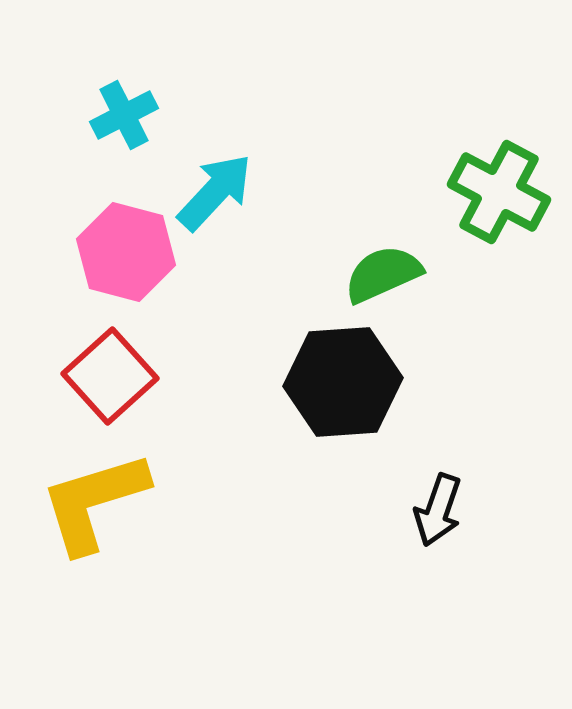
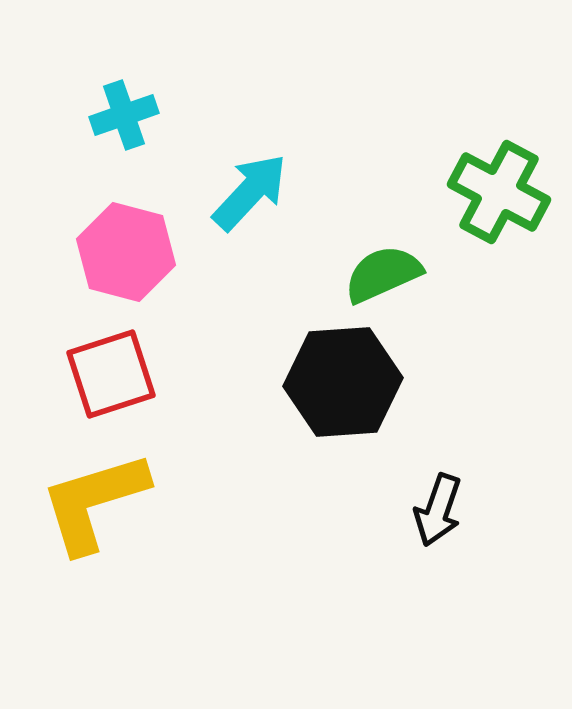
cyan cross: rotated 8 degrees clockwise
cyan arrow: moved 35 px right
red square: moved 1 px right, 2 px up; rotated 24 degrees clockwise
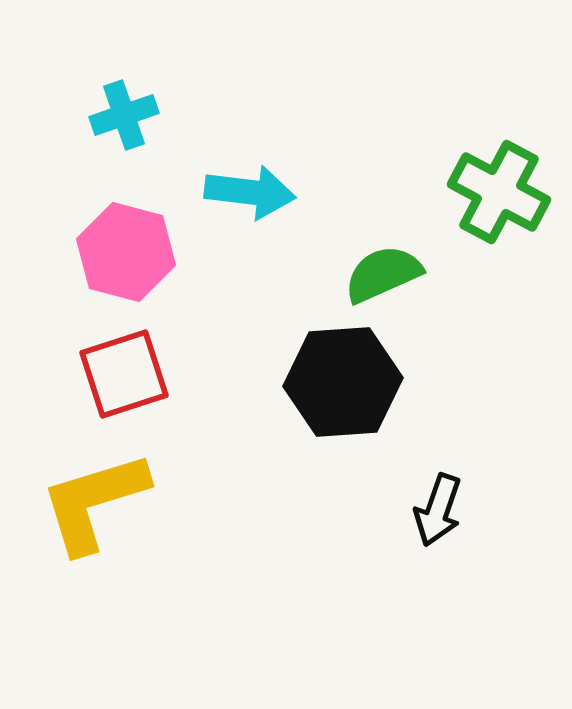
cyan arrow: rotated 54 degrees clockwise
red square: moved 13 px right
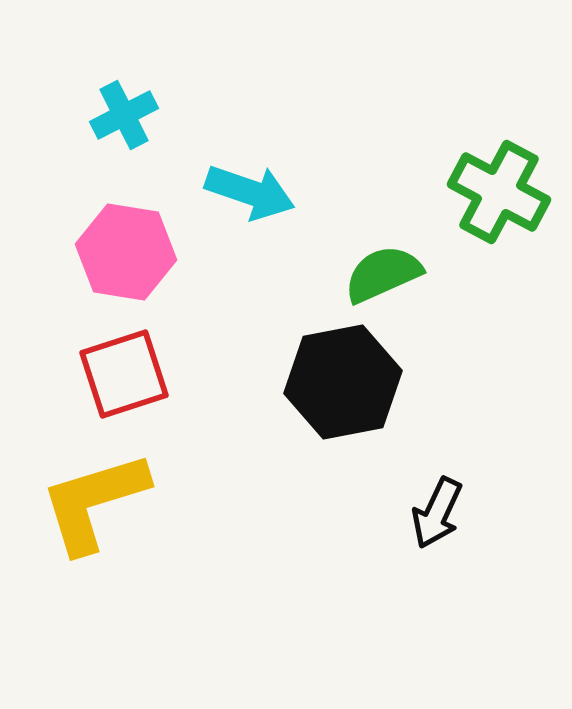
cyan cross: rotated 8 degrees counterclockwise
cyan arrow: rotated 12 degrees clockwise
pink hexagon: rotated 6 degrees counterclockwise
black hexagon: rotated 7 degrees counterclockwise
black arrow: moved 1 px left, 3 px down; rotated 6 degrees clockwise
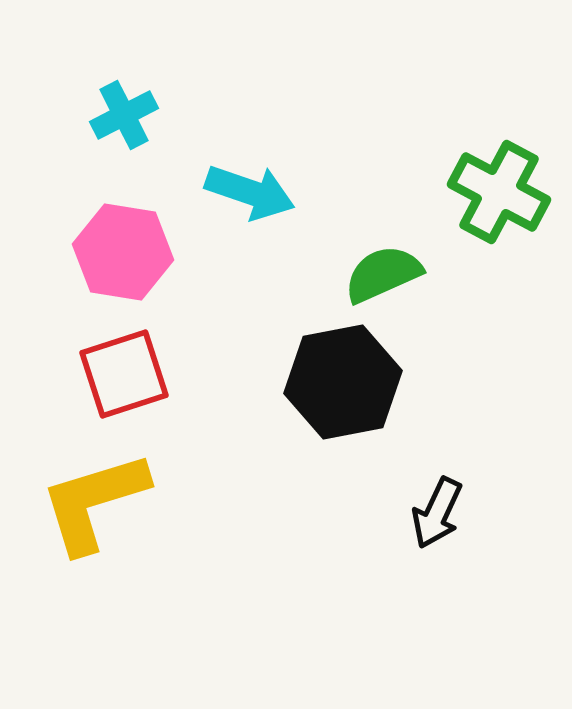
pink hexagon: moved 3 px left
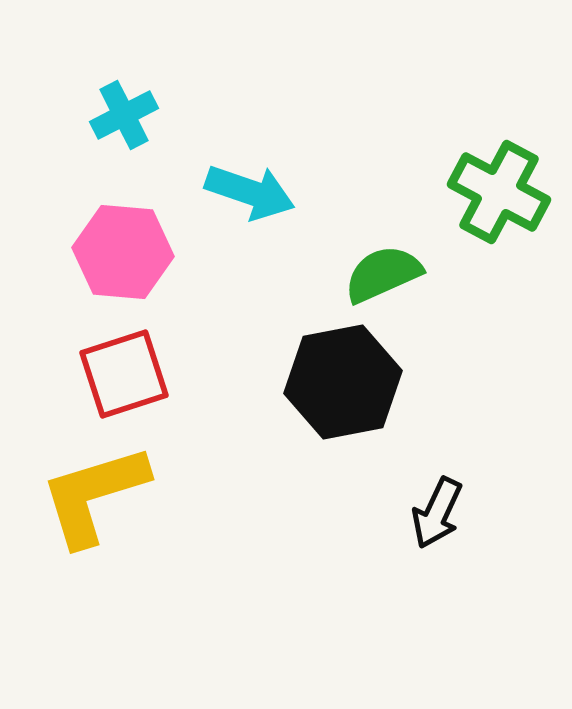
pink hexagon: rotated 4 degrees counterclockwise
yellow L-shape: moved 7 px up
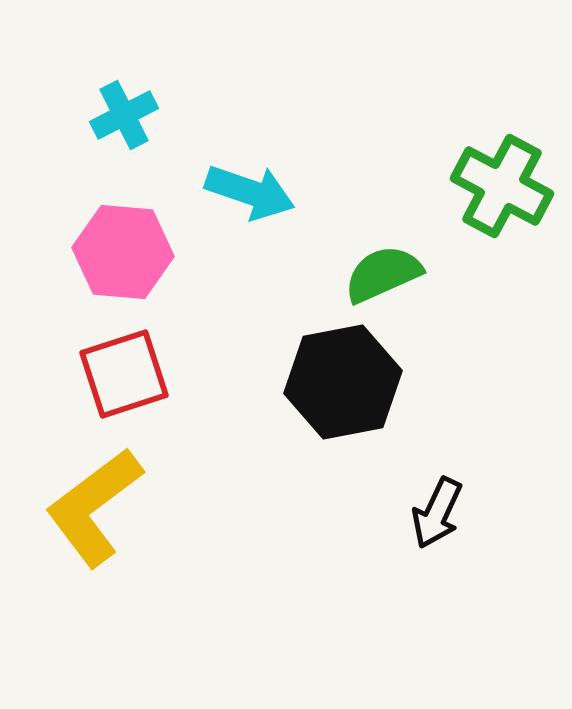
green cross: moved 3 px right, 6 px up
yellow L-shape: moved 12 px down; rotated 20 degrees counterclockwise
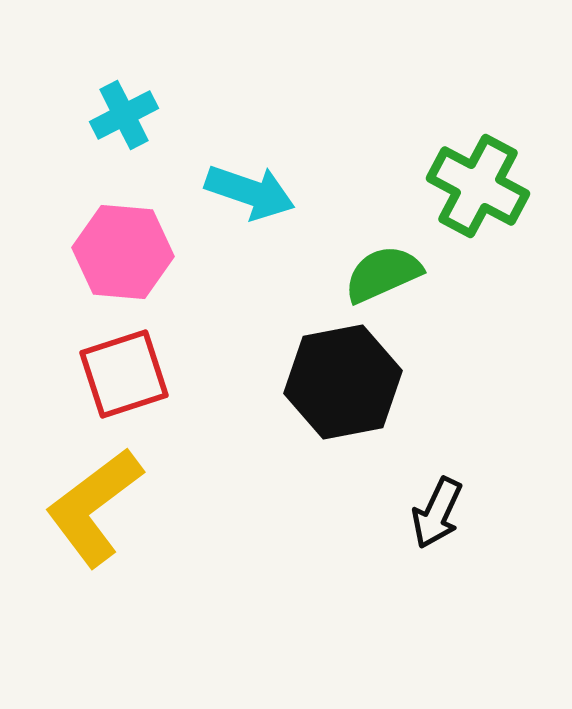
green cross: moved 24 px left
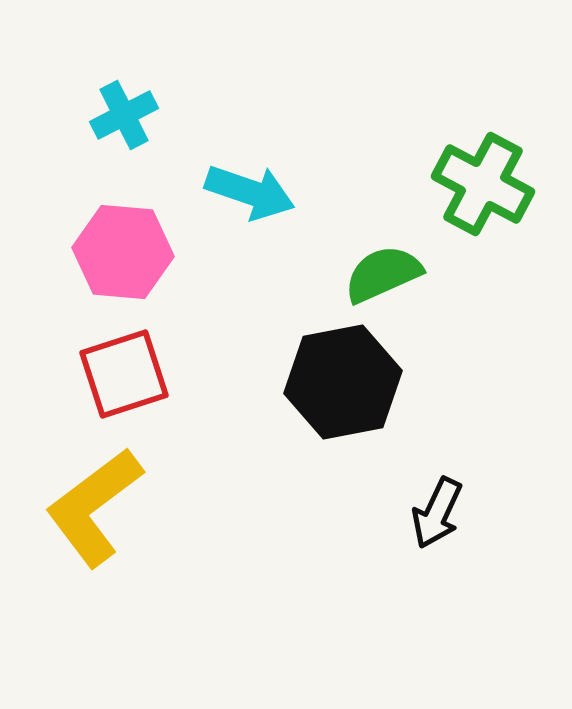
green cross: moved 5 px right, 2 px up
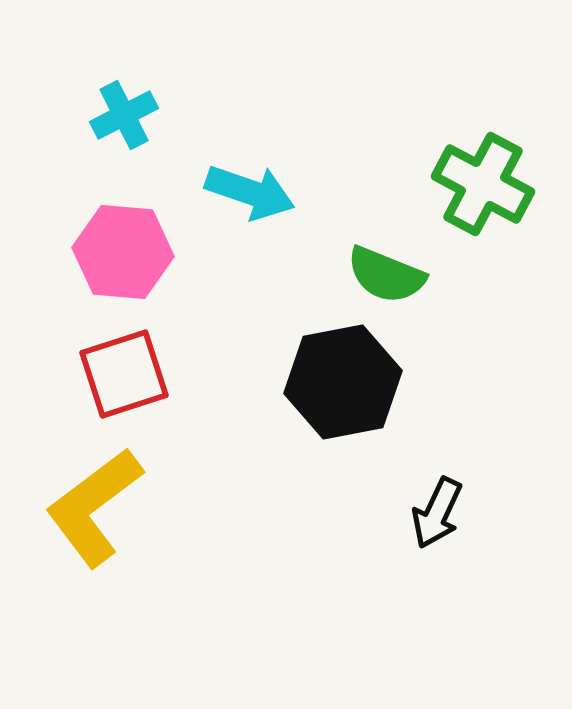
green semicircle: moved 3 px right, 1 px down; rotated 134 degrees counterclockwise
